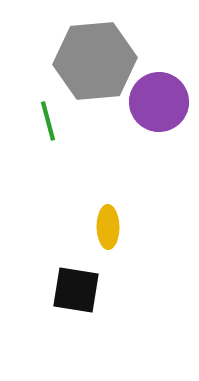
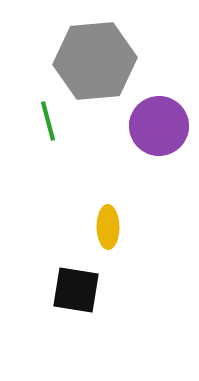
purple circle: moved 24 px down
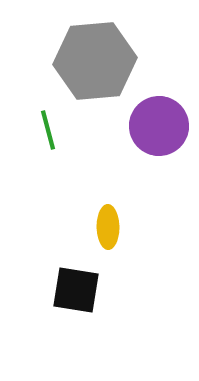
green line: moved 9 px down
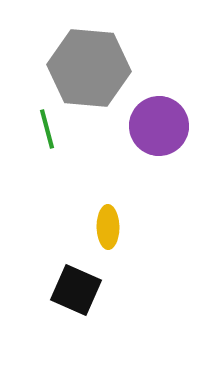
gray hexagon: moved 6 px left, 7 px down; rotated 10 degrees clockwise
green line: moved 1 px left, 1 px up
black square: rotated 15 degrees clockwise
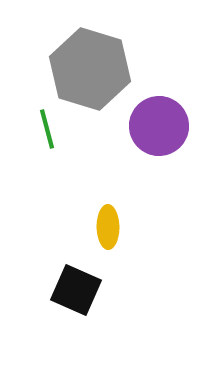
gray hexagon: moved 1 px right, 1 px down; rotated 12 degrees clockwise
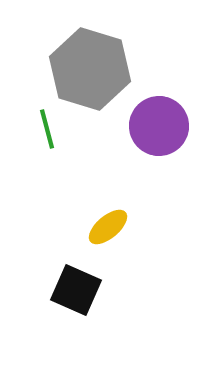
yellow ellipse: rotated 51 degrees clockwise
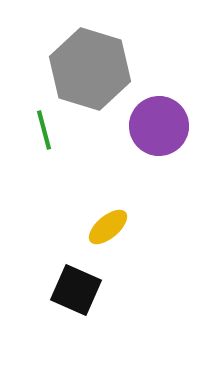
green line: moved 3 px left, 1 px down
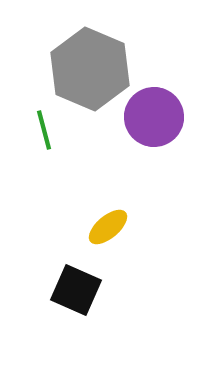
gray hexagon: rotated 6 degrees clockwise
purple circle: moved 5 px left, 9 px up
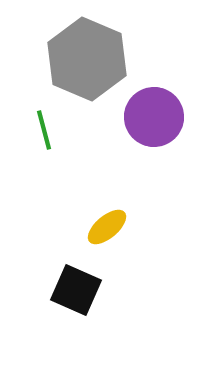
gray hexagon: moved 3 px left, 10 px up
yellow ellipse: moved 1 px left
